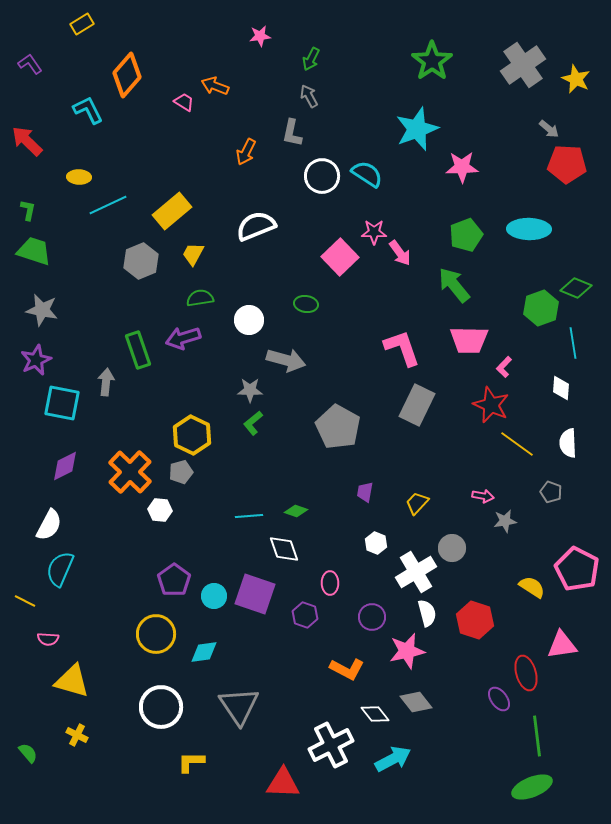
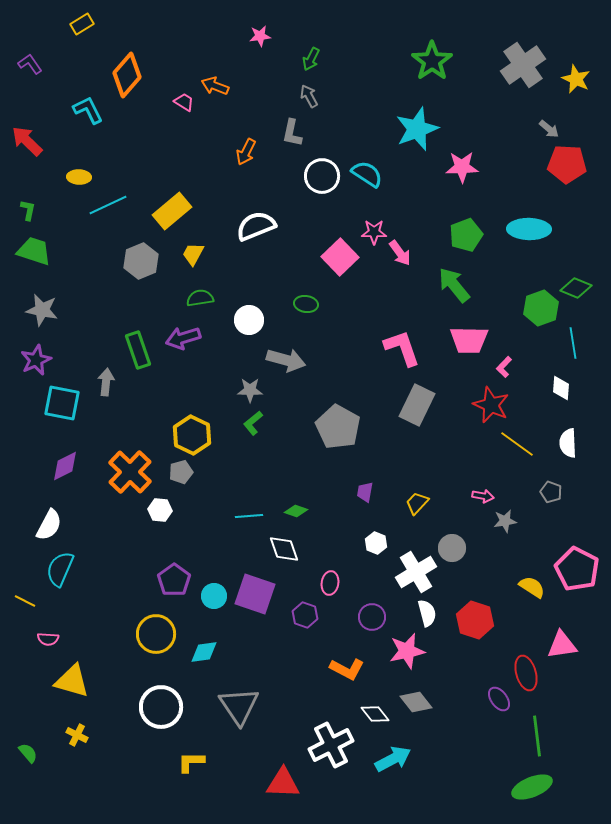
pink ellipse at (330, 583): rotated 10 degrees clockwise
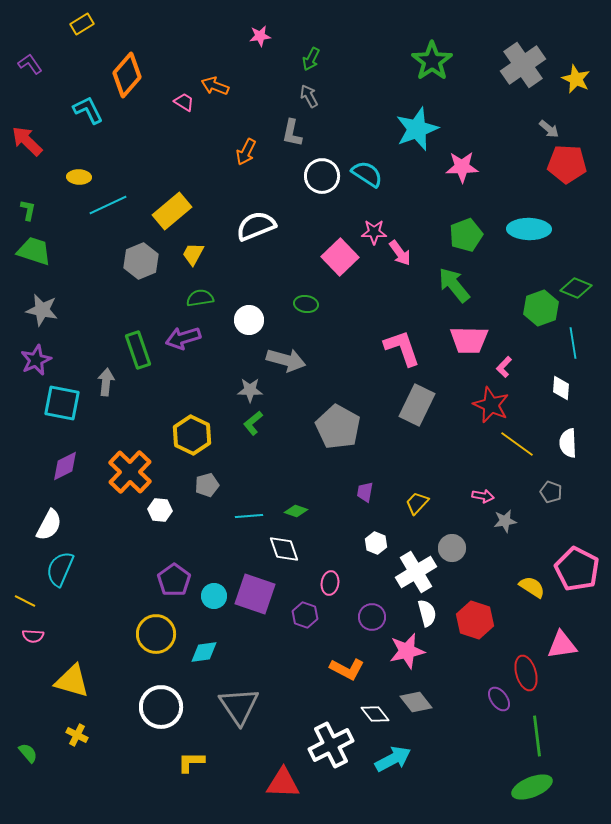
gray pentagon at (181, 472): moved 26 px right, 13 px down
pink semicircle at (48, 639): moved 15 px left, 3 px up
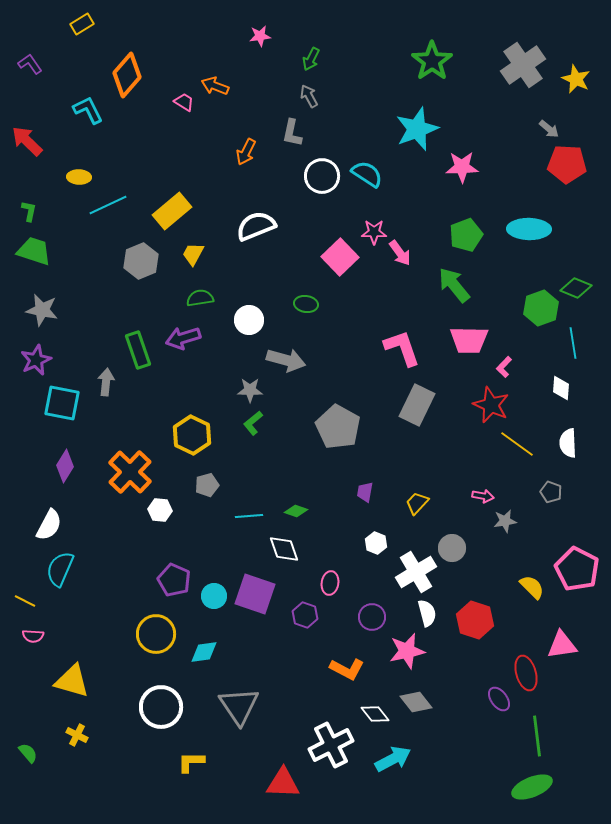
green L-shape at (28, 210): moved 1 px right, 1 px down
purple diamond at (65, 466): rotated 32 degrees counterclockwise
purple pentagon at (174, 580): rotated 12 degrees counterclockwise
yellow semicircle at (532, 587): rotated 12 degrees clockwise
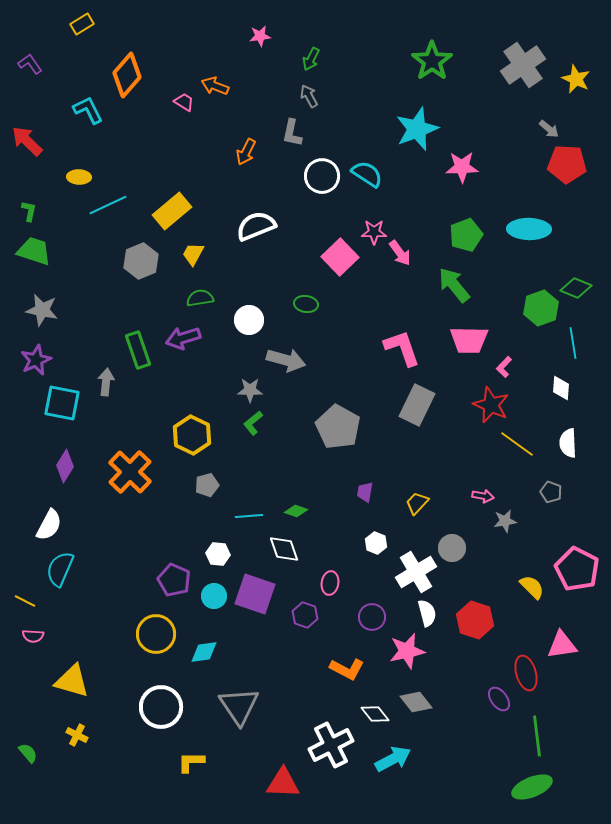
white hexagon at (160, 510): moved 58 px right, 44 px down
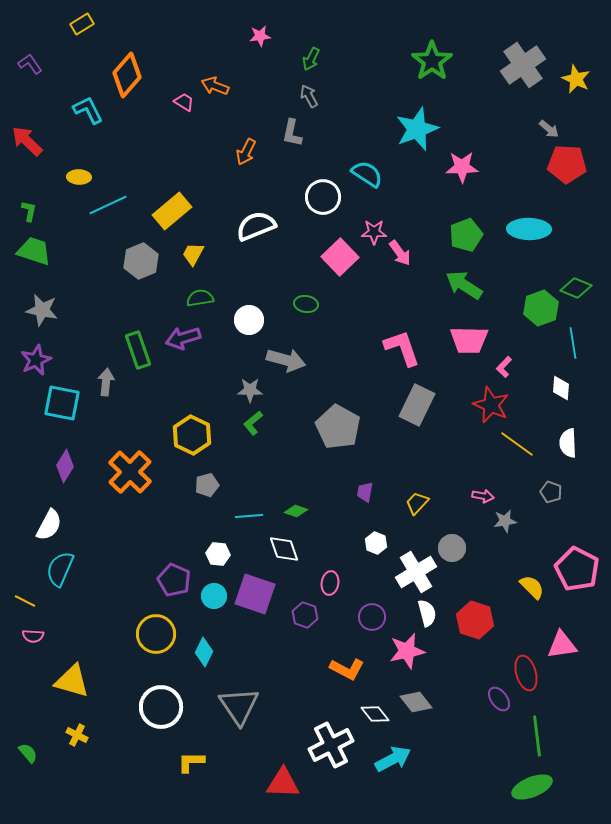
white circle at (322, 176): moved 1 px right, 21 px down
green arrow at (454, 285): moved 10 px right; rotated 18 degrees counterclockwise
cyan diamond at (204, 652): rotated 56 degrees counterclockwise
